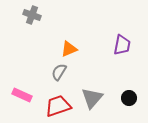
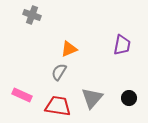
red trapezoid: rotated 28 degrees clockwise
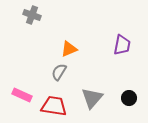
red trapezoid: moved 4 px left
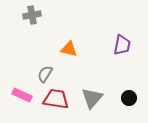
gray cross: rotated 30 degrees counterclockwise
orange triangle: rotated 36 degrees clockwise
gray semicircle: moved 14 px left, 2 px down
red trapezoid: moved 2 px right, 7 px up
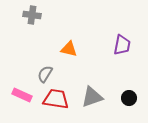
gray cross: rotated 18 degrees clockwise
gray triangle: moved 1 px up; rotated 30 degrees clockwise
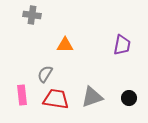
orange triangle: moved 4 px left, 4 px up; rotated 12 degrees counterclockwise
pink rectangle: rotated 60 degrees clockwise
